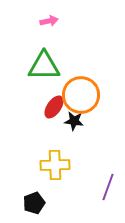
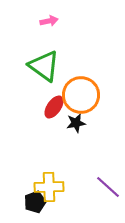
green triangle: rotated 36 degrees clockwise
black star: moved 2 px right, 2 px down; rotated 18 degrees counterclockwise
yellow cross: moved 6 px left, 22 px down
purple line: rotated 68 degrees counterclockwise
black pentagon: moved 1 px right, 1 px up
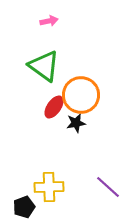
black pentagon: moved 11 px left, 5 px down
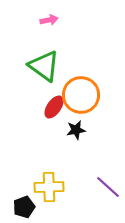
pink arrow: moved 1 px up
black star: moved 7 px down
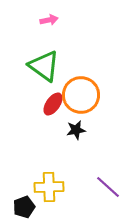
red ellipse: moved 1 px left, 3 px up
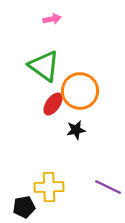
pink arrow: moved 3 px right, 1 px up
orange circle: moved 1 px left, 4 px up
purple line: rotated 16 degrees counterclockwise
black pentagon: rotated 10 degrees clockwise
